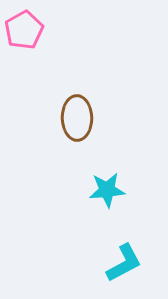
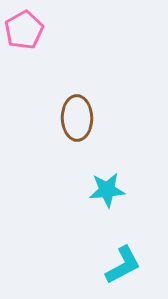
cyan L-shape: moved 1 px left, 2 px down
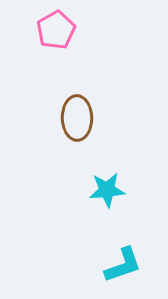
pink pentagon: moved 32 px right
cyan L-shape: rotated 9 degrees clockwise
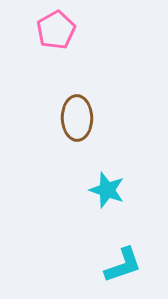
cyan star: rotated 24 degrees clockwise
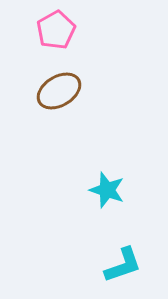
brown ellipse: moved 18 px left, 27 px up; rotated 60 degrees clockwise
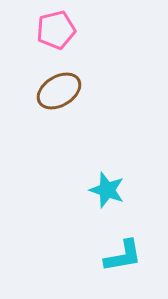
pink pentagon: rotated 15 degrees clockwise
cyan L-shape: moved 9 px up; rotated 9 degrees clockwise
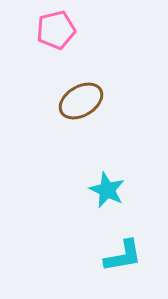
brown ellipse: moved 22 px right, 10 px down
cyan star: rotated 6 degrees clockwise
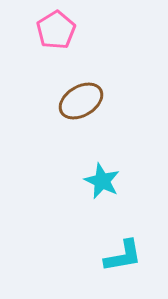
pink pentagon: rotated 18 degrees counterclockwise
cyan star: moved 5 px left, 9 px up
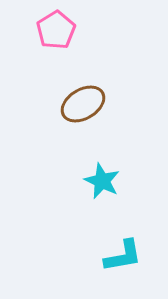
brown ellipse: moved 2 px right, 3 px down
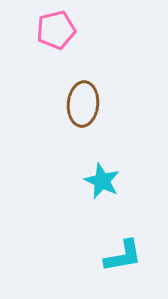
pink pentagon: rotated 18 degrees clockwise
brown ellipse: rotated 54 degrees counterclockwise
